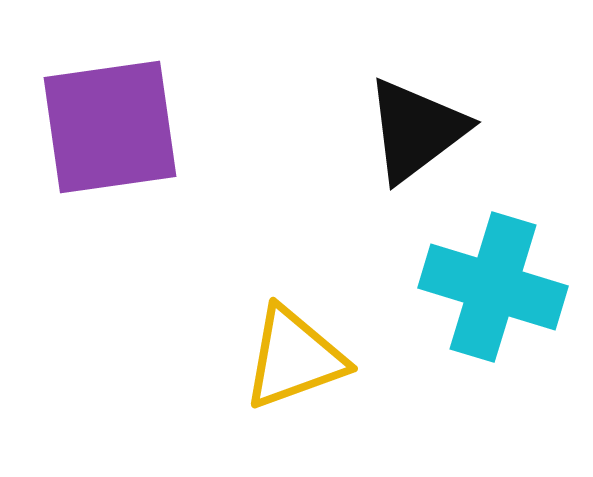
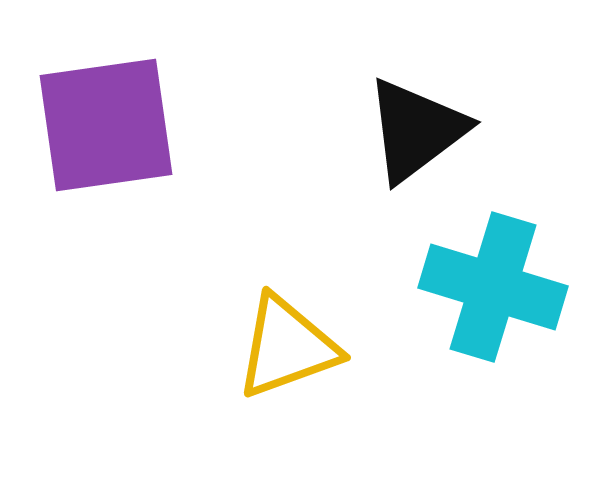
purple square: moved 4 px left, 2 px up
yellow triangle: moved 7 px left, 11 px up
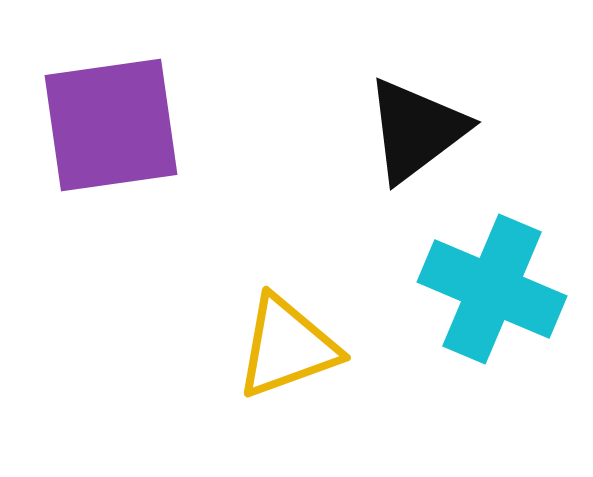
purple square: moved 5 px right
cyan cross: moved 1 px left, 2 px down; rotated 6 degrees clockwise
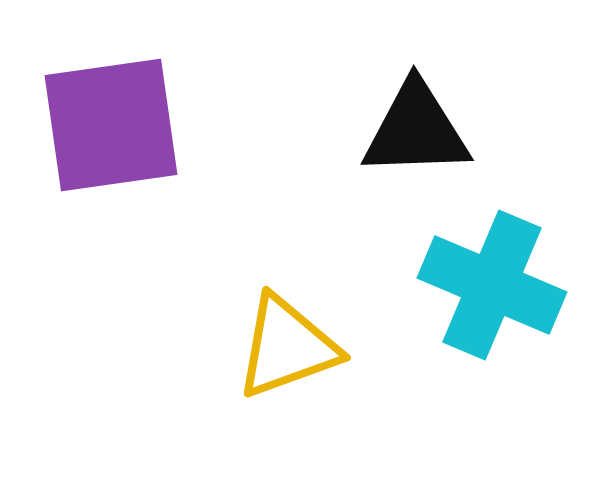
black triangle: rotated 35 degrees clockwise
cyan cross: moved 4 px up
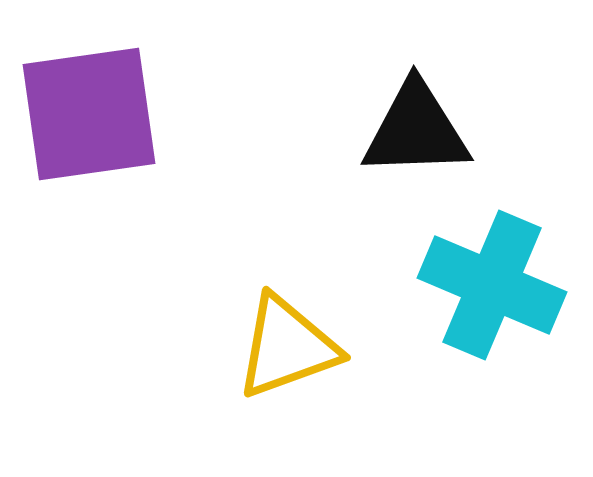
purple square: moved 22 px left, 11 px up
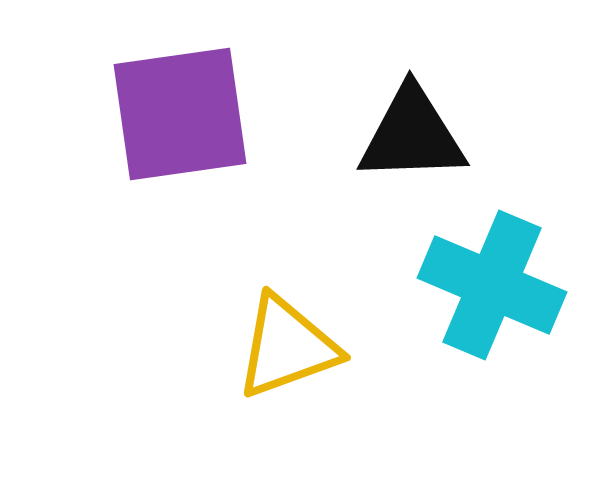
purple square: moved 91 px right
black triangle: moved 4 px left, 5 px down
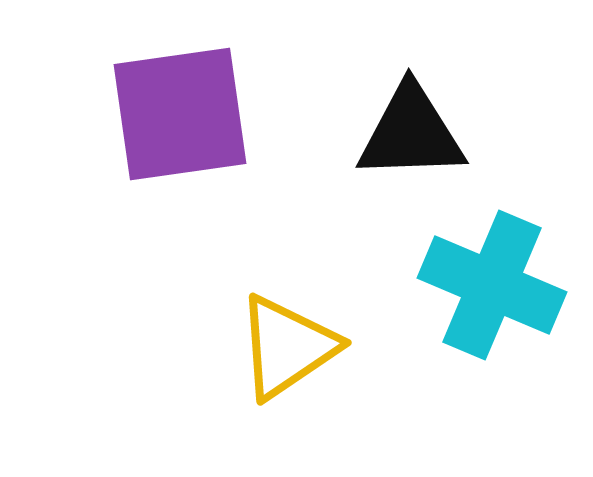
black triangle: moved 1 px left, 2 px up
yellow triangle: rotated 14 degrees counterclockwise
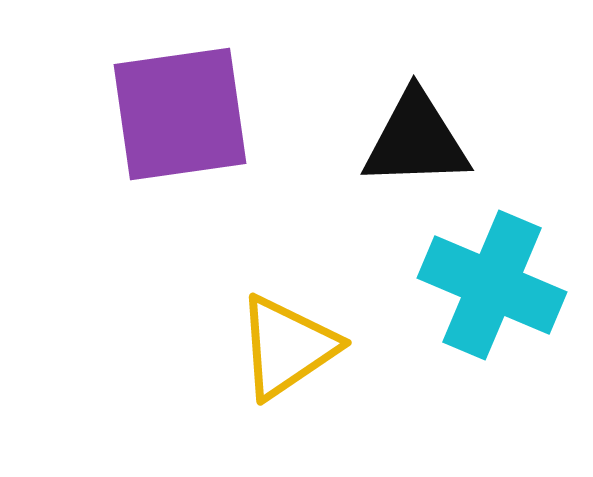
black triangle: moved 5 px right, 7 px down
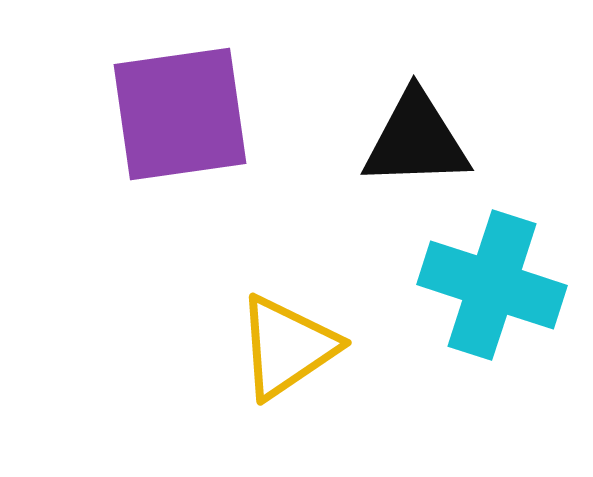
cyan cross: rotated 5 degrees counterclockwise
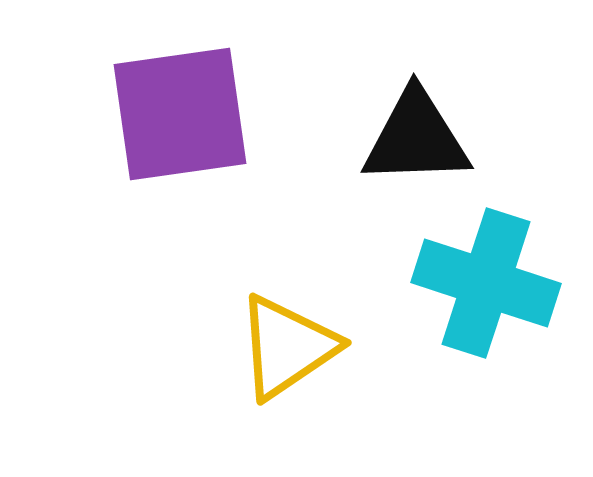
black triangle: moved 2 px up
cyan cross: moved 6 px left, 2 px up
